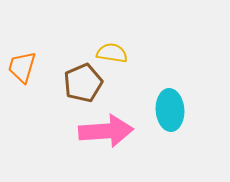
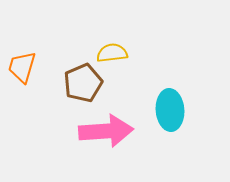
yellow semicircle: rotated 16 degrees counterclockwise
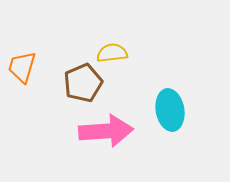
cyan ellipse: rotated 6 degrees counterclockwise
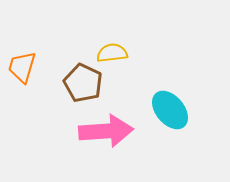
brown pentagon: rotated 24 degrees counterclockwise
cyan ellipse: rotated 30 degrees counterclockwise
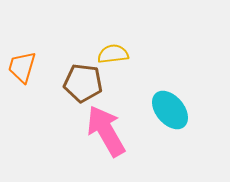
yellow semicircle: moved 1 px right, 1 px down
brown pentagon: rotated 18 degrees counterclockwise
pink arrow: rotated 116 degrees counterclockwise
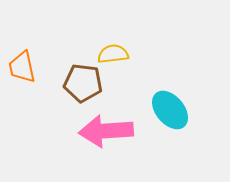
orange trapezoid: rotated 28 degrees counterclockwise
pink arrow: rotated 64 degrees counterclockwise
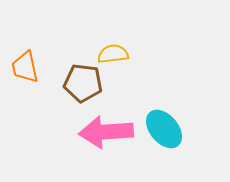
orange trapezoid: moved 3 px right
cyan ellipse: moved 6 px left, 19 px down
pink arrow: moved 1 px down
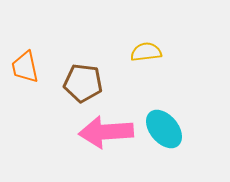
yellow semicircle: moved 33 px right, 2 px up
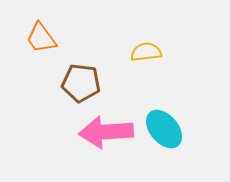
orange trapezoid: moved 16 px right, 29 px up; rotated 24 degrees counterclockwise
brown pentagon: moved 2 px left
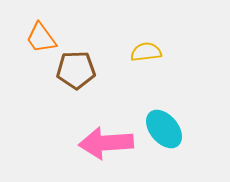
brown pentagon: moved 5 px left, 13 px up; rotated 9 degrees counterclockwise
pink arrow: moved 11 px down
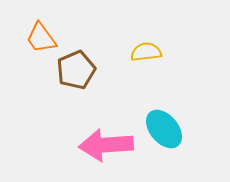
brown pentagon: rotated 21 degrees counterclockwise
pink arrow: moved 2 px down
